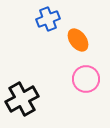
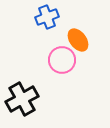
blue cross: moved 1 px left, 2 px up
pink circle: moved 24 px left, 19 px up
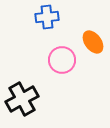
blue cross: rotated 15 degrees clockwise
orange ellipse: moved 15 px right, 2 px down
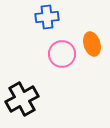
orange ellipse: moved 1 px left, 2 px down; rotated 20 degrees clockwise
pink circle: moved 6 px up
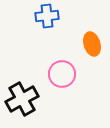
blue cross: moved 1 px up
pink circle: moved 20 px down
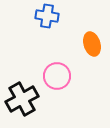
blue cross: rotated 15 degrees clockwise
pink circle: moved 5 px left, 2 px down
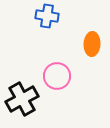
orange ellipse: rotated 20 degrees clockwise
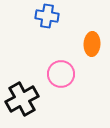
pink circle: moved 4 px right, 2 px up
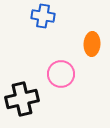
blue cross: moved 4 px left
black cross: rotated 16 degrees clockwise
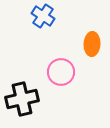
blue cross: rotated 25 degrees clockwise
pink circle: moved 2 px up
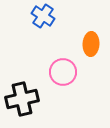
orange ellipse: moved 1 px left
pink circle: moved 2 px right
